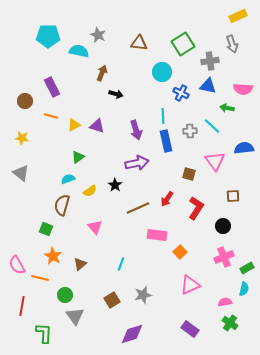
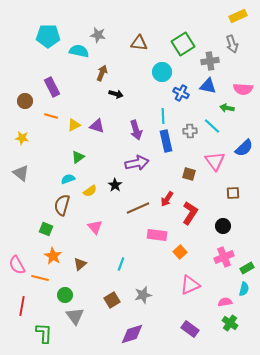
gray star at (98, 35): rotated 14 degrees counterclockwise
blue semicircle at (244, 148): rotated 144 degrees clockwise
brown square at (233, 196): moved 3 px up
red L-shape at (196, 208): moved 6 px left, 5 px down
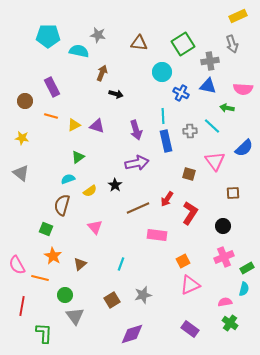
orange square at (180, 252): moved 3 px right, 9 px down; rotated 16 degrees clockwise
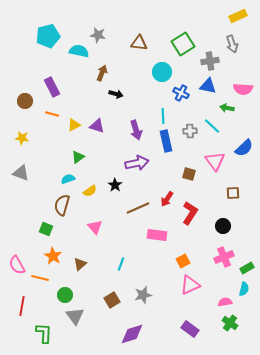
cyan pentagon at (48, 36): rotated 15 degrees counterclockwise
orange line at (51, 116): moved 1 px right, 2 px up
gray triangle at (21, 173): rotated 18 degrees counterclockwise
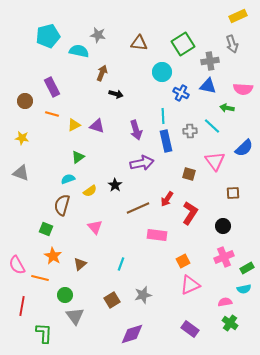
purple arrow at (137, 163): moved 5 px right
cyan semicircle at (244, 289): rotated 64 degrees clockwise
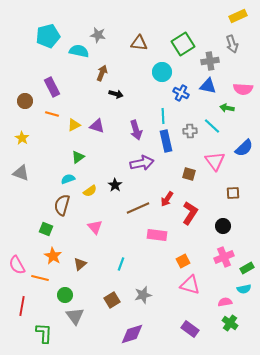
yellow star at (22, 138): rotated 24 degrees clockwise
pink triangle at (190, 285): rotated 40 degrees clockwise
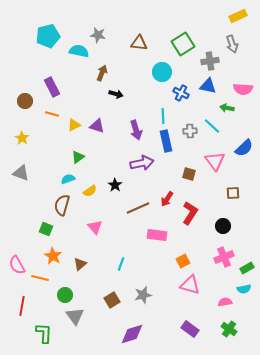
green cross at (230, 323): moved 1 px left, 6 px down
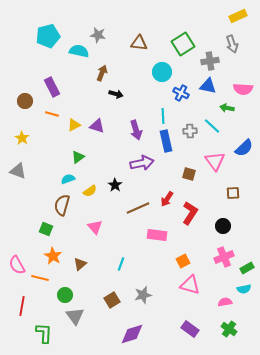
gray triangle at (21, 173): moved 3 px left, 2 px up
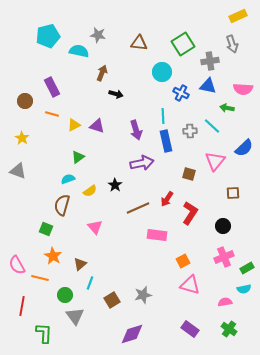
pink triangle at (215, 161): rotated 15 degrees clockwise
cyan line at (121, 264): moved 31 px left, 19 px down
